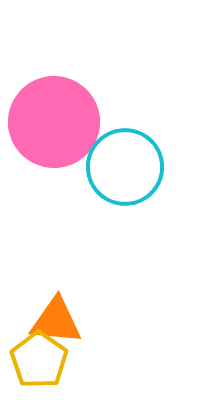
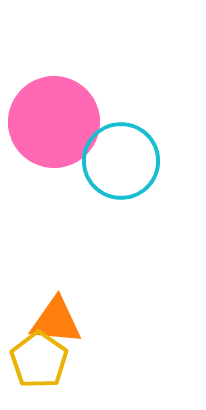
cyan circle: moved 4 px left, 6 px up
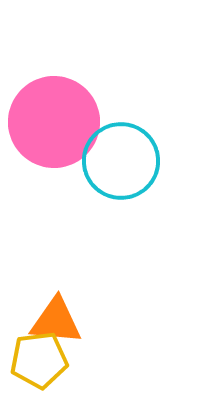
yellow pentagon: rotated 30 degrees clockwise
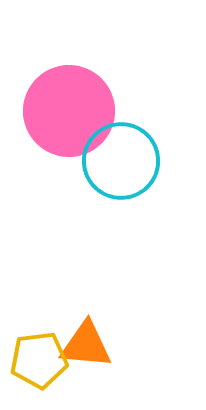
pink circle: moved 15 px right, 11 px up
orange triangle: moved 30 px right, 24 px down
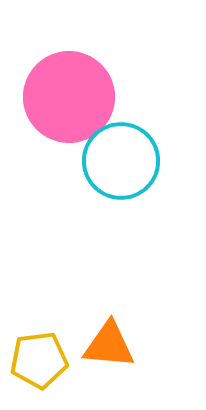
pink circle: moved 14 px up
orange triangle: moved 23 px right
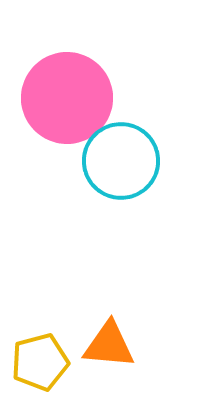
pink circle: moved 2 px left, 1 px down
yellow pentagon: moved 1 px right, 2 px down; rotated 8 degrees counterclockwise
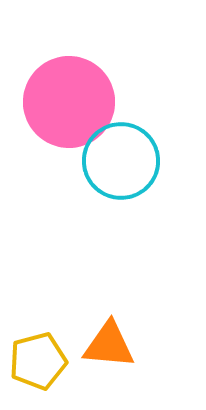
pink circle: moved 2 px right, 4 px down
yellow pentagon: moved 2 px left, 1 px up
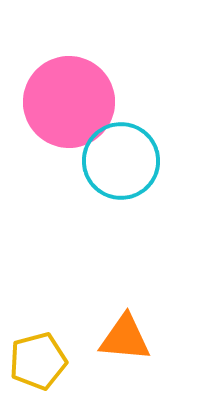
orange triangle: moved 16 px right, 7 px up
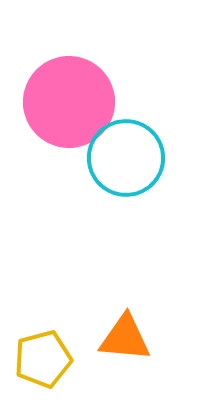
cyan circle: moved 5 px right, 3 px up
yellow pentagon: moved 5 px right, 2 px up
